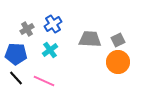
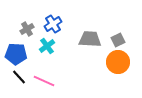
cyan cross: moved 3 px left, 4 px up
black line: moved 3 px right, 1 px up
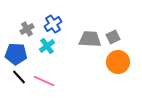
gray square: moved 5 px left, 3 px up
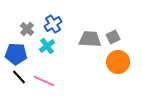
gray cross: rotated 16 degrees counterclockwise
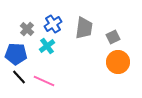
gray trapezoid: moved 6 px left, 11 px up; rotated 95 degrees clockwise
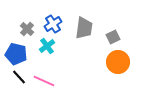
blue pentagon: rotated 10 degrees clockwise
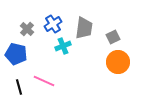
cyan cross: moved 16 px right; rotated 14 degrees clockwise
black line: moved 10 px down; rotated 28 degrees clockwise
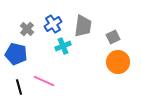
gray trapezoid: moved 1 px left, 2 px up
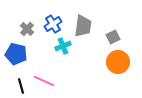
black line: moved 2 px right, 1 px up
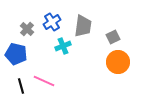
blue cross: moved 1 px left, 2 px up
